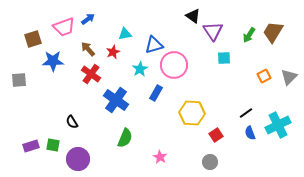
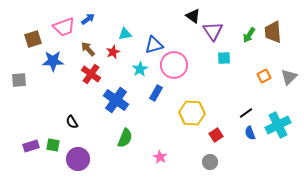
brown trapezoid: rotated 35 degrees counterclockwise
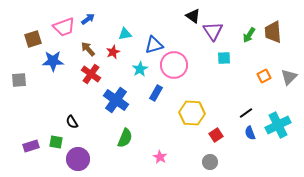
green square: moved 3 px right, 3 px up
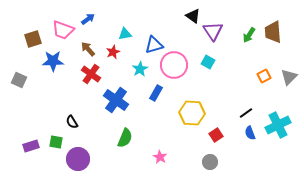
pink trapezoid: moved 1 px left, 3 px down; rotated 40 degrees clockwise
cyan square: moved 16 px left, 4 px down; rotated 32 degrees clockwise
gray square: rotated 28 degrees clockwise
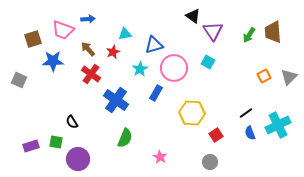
blue arrow: rotated 32 degrees clockwise
pink circle: moved 3 px down
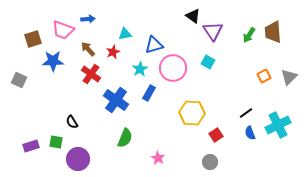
pink circle: moved 1 px left
blue rectangle: moved 7 px left
pink star: moved 2 px left, 1 px down
